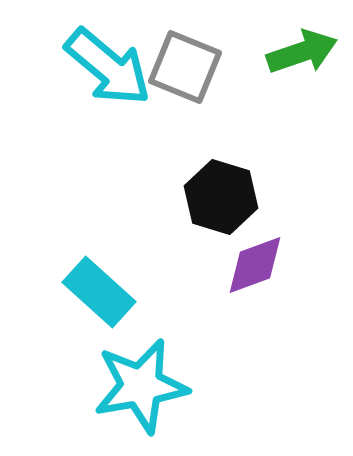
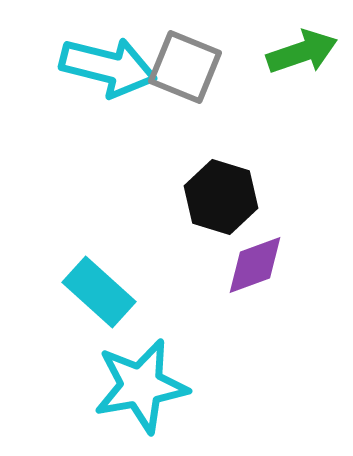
cyan arrow: rotated 26 degrees counterclockwise
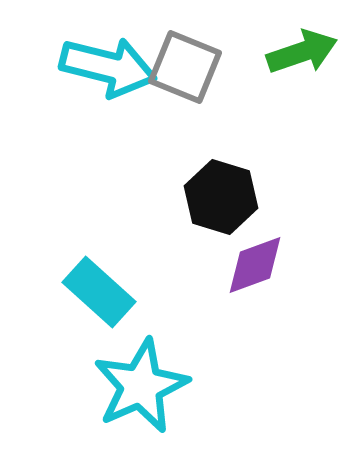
cyan star: rotated 14 degrees counterclockwise
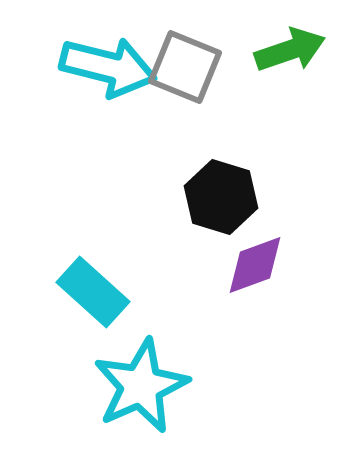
green arrow: moved 12 px left, 2 px up
cyan rectangle: moved 6 px left
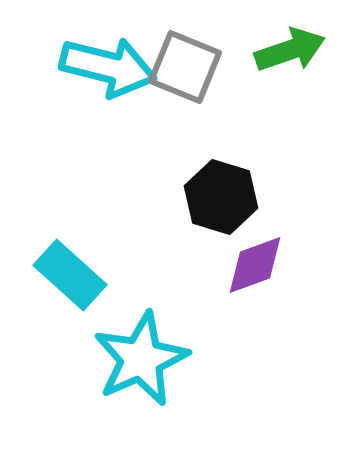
cyan rectangle: moved 23 px left, 17 px up
cyan star: moved 27 px up
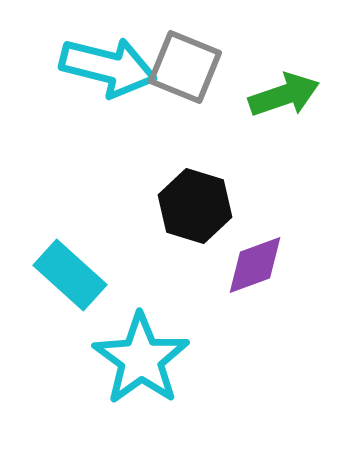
green arrow: moved 6 px left, 45 px down
black hexagon: moved 26 px left, 9 px down
cyan star: rotated 12 degrees counterclockwise
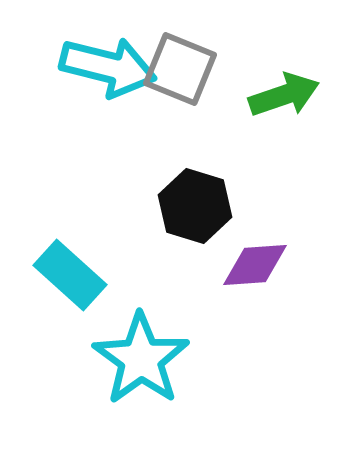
gray square: moved 5 px left, 2 px down
purple diamond: rotated 16 degrees clockwise
